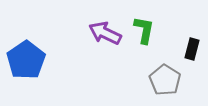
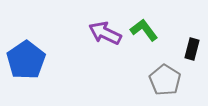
green L-shape: rotated 48 degrees counterclockwise
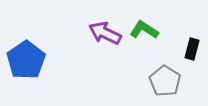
green L-shape: rotated 20 degrees counterclockwise
gray pentagon: moved 1 px down
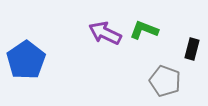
green L-shape: rotated 12 degrees counterclockwise
gray pentagon: rotated 12 degrees counterclockwise
